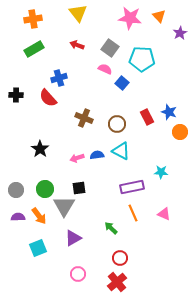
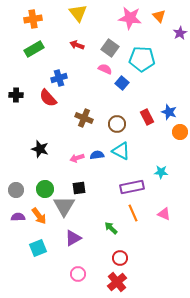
black star: rotated 18 degrees counterclockwise
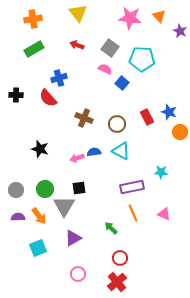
purple star: moved 2 px up; rotated 16 degrees counterclockwise
blue semicircle: moved 3 px left, 3 px up
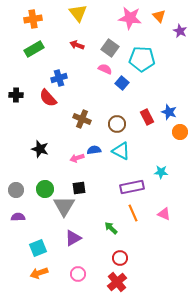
brown cross: moved 2 px left, 1 px down
blue semicircle: moved 2 px up
orange arrow: moved 57 px down; rotated 108 degrees clockwise
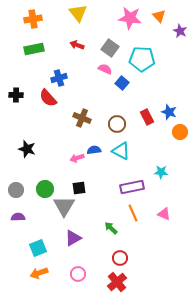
green rectangle: rotated 18 degrees clockwise
brown cross: moved 1 px up
black star: moved 13 px left
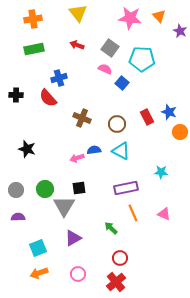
purple rectangle: moved 6 px left, 1 px down
red cross: moved 1 px left
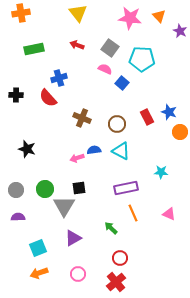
orange cross: moved 12 px left, 6 px up
pink triangle: moved 5 px right
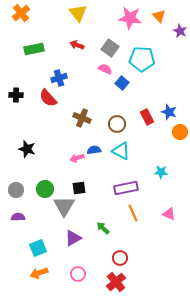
orange cross: rotated 30 degrees counterclockwise
green arrow: moved 8 px left
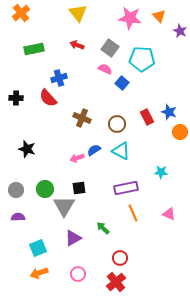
black cross: moved 3 px down
blue semicircle: rotated 24 degrees counterclockwise
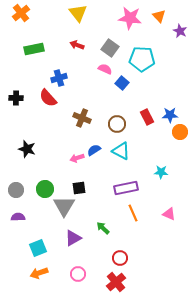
blue star: moved 1 px right, 3 px down; rotated 21 degrees counterclockwise
